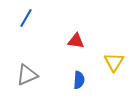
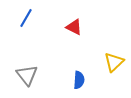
red triangle: moved 2 px left, 14 px up; rotated 18 degrees clockwise
yellow triangle: rotated 15 degrees clockwise
gray triangle: rotated 45 degrees counterclockwise
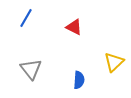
gray triangle: moved 4 px right, 6 px up
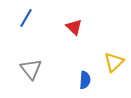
red triangle: rotated 18 degrees clockwise
blue semicircle: moved 6 px right
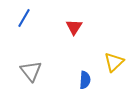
blue line: moved 2 px left
red triangle: rotated 18 degrees clockwise
gray triangle: moved 2 px down
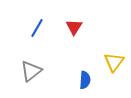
blue line: moved 13 px right, 10 px down
yellow triangle: rotated 10 degrees counterclockwise
gray triangle: rotated 30 degrees clockwise
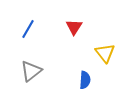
blue line: moved 9 px left, 1 px down
yellow triangle: moved 9 px left, 9 px up; rotated 15 degrees counterclockwise
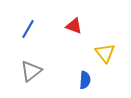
red triangle: moved 1 px up; rotated 42 degrees counterclockwise
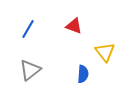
yellow triangle: moved 1 px up
gray triangle: moved 1 px left, 1 px up
blue semicircle: moved 2 px left, 6 px up
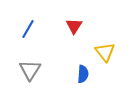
red triangle: rotated 42 degrees clockwise
gray triangle: rotated 20 degrees counterclockwise
